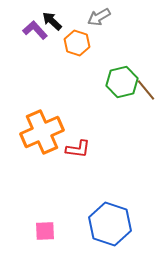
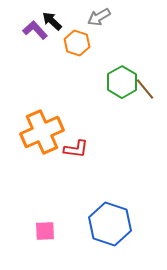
green hexagon: rotated 16 degrees counterclockwise
brown line: moved 1 px left, 1 px up
red L-shape: moved 2 px left
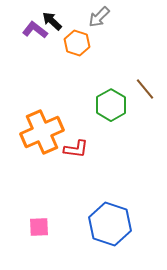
gray arrow: rotated 15 degrees counterclockwise
purple L-shape: rotated 10 degrees counterclockwise
green hexagon: moved 11 px left, 23 px down
pink square: moved 6 px left, 4 px up
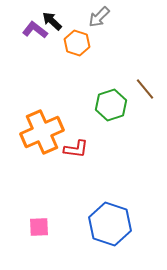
green hexagon: rotated 12 degrees clockwise
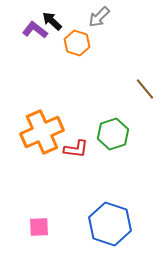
green hexagon: moved 2 px right, 29 px down
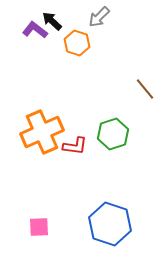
red L-shape: moved 1 px left, 3 px up
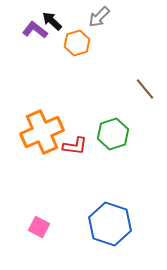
orange hexagon: rotated 25 degrees clockwise
pink square: rotated 30 degrees clockwise
